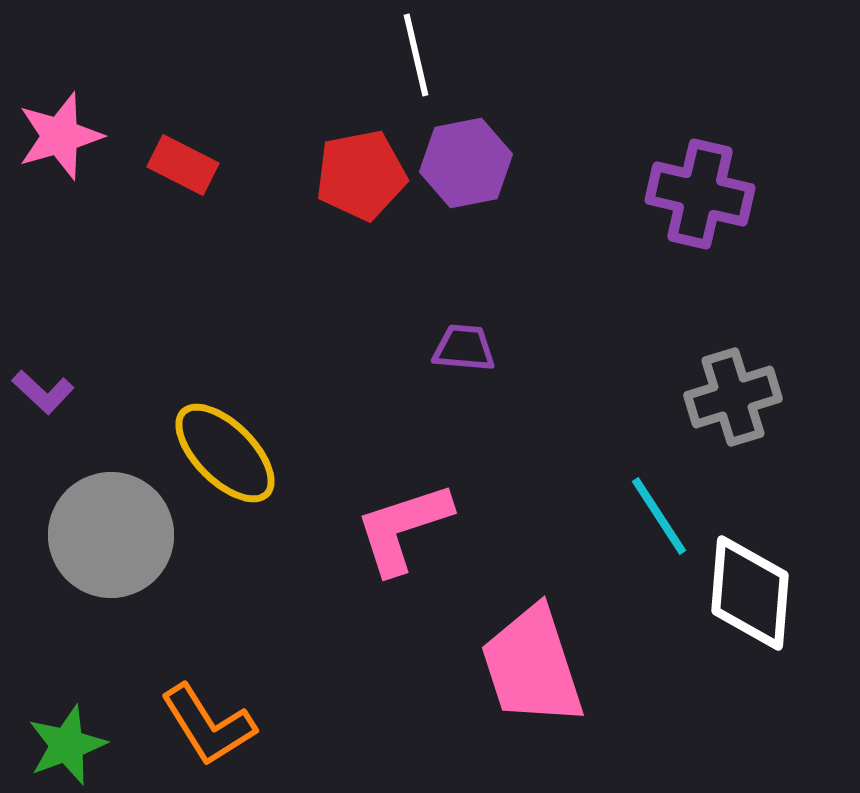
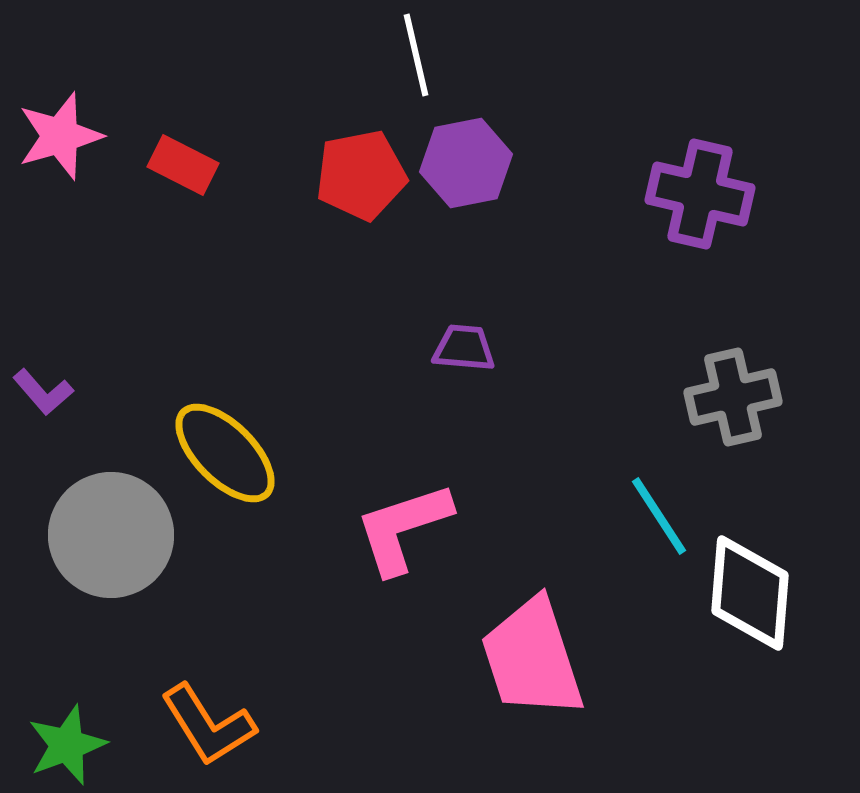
purple L-shape: rotated 6 degrees clockwise
gray cross: rotated 4 degrees clockwise
pink trapezoid: moved 8 px up
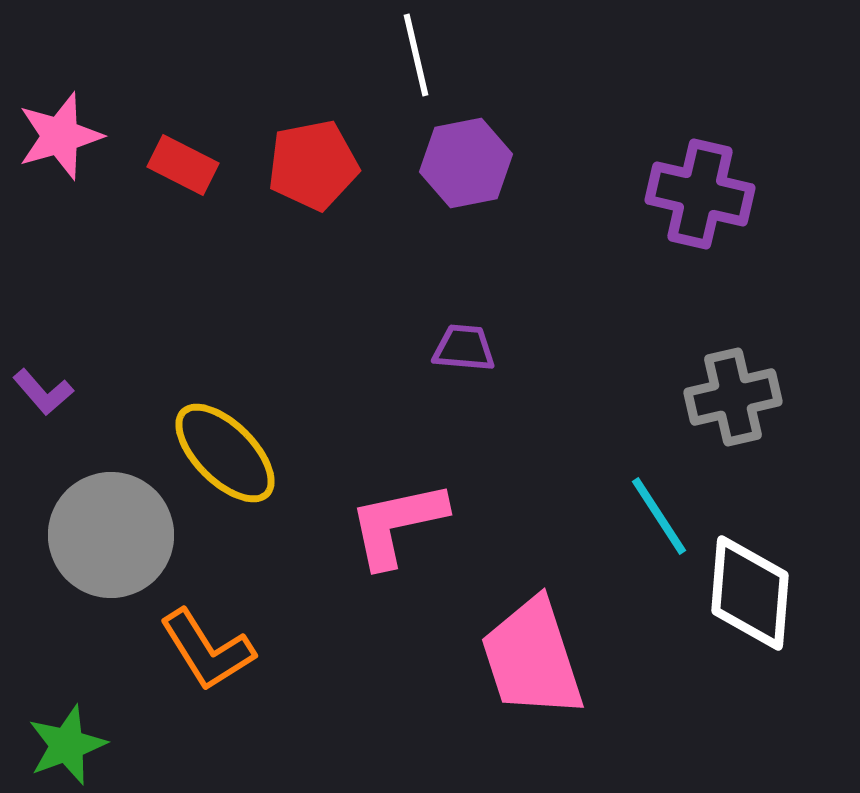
red pentagon: moved 48 px left, 10 px up
pink L-shape: moved 6 px left, 4 px up; rotated 6 degrees clockwise
orange L-shape: moved 1 px left, 75 px up
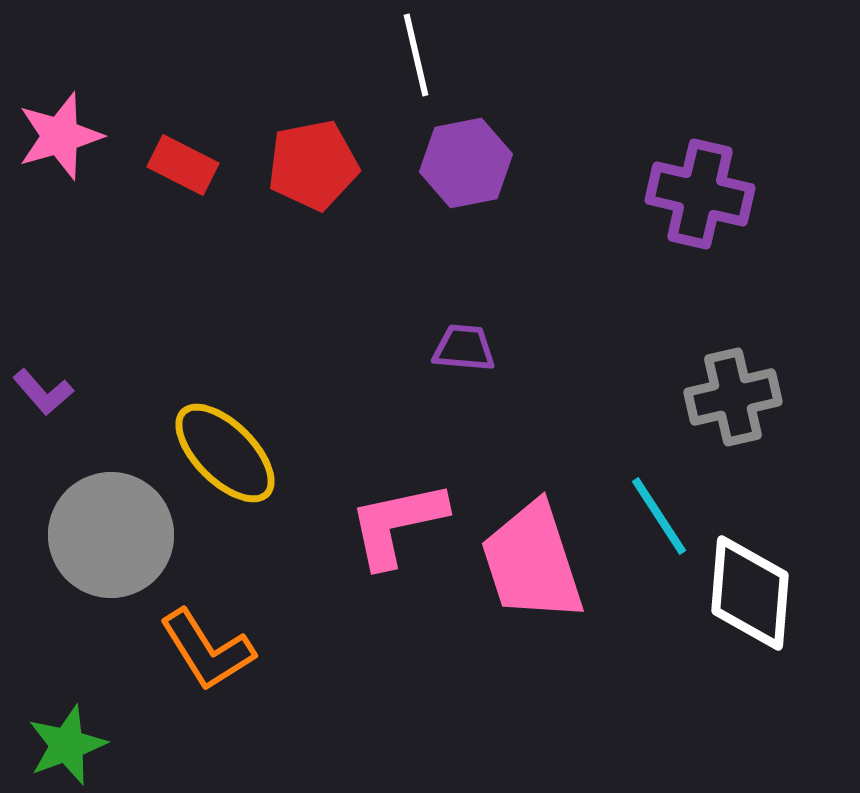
pink trapezoid: moved 96 px up
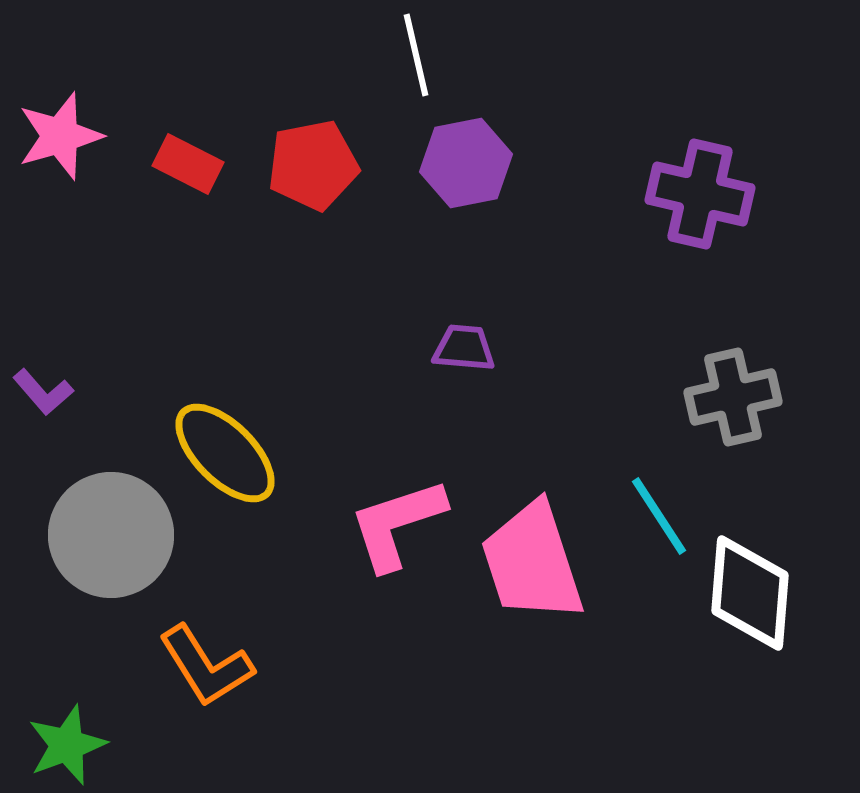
red rectangle: moved 5 px right, 1 px up
pink L-shape: rotated 6 degrees counterclockwise
orange L-shape: moved 1 px left, 16 px down
